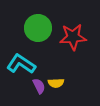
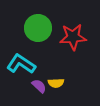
purple semicircle: rotated 21 degrees counterclockwise
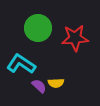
red star: moved 2 px right, 1 px down
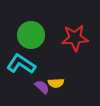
green circle: moved 7 px left, 7 px down
purple semicircle: moved 3 px right, 1 px down
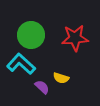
cyan L-shape: rotated 8 degrees clockwise
yellow semicircle: moved 5 px right, 5 px up; rotated 21 degrees clockwise
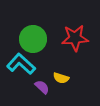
green circle: moved 2 px right, 4 px down
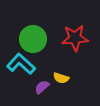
purple semicircle: rotated 84 degrees counterclockwise
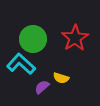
red star: rotated 28 degrees counterclockwise
